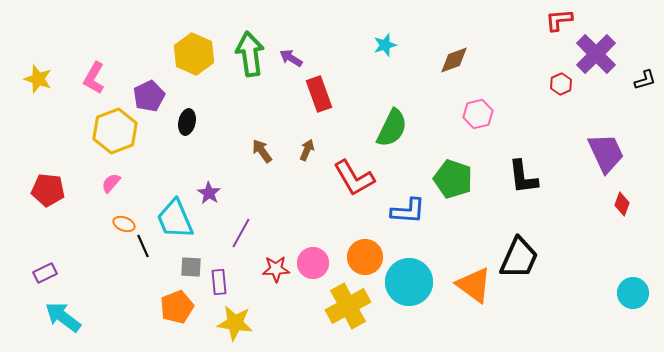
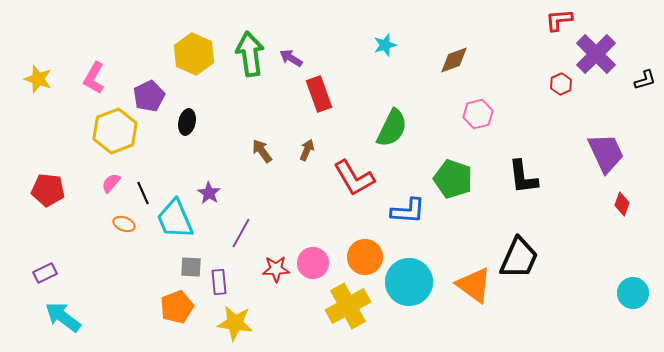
black line at (143, 246): moved 53 px up
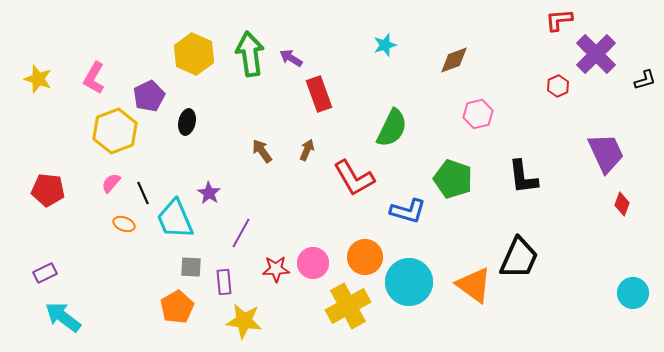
red hexagon at (561, 84): moved 3 px left, 2 px down
blue L-shape at (408, 211): rotated 12 degrees clockwise
purple rectangle at (219, 282): moved 5 px right
orange pentagon at (177, 307): rotated 8 degrees counterclockwise
yellow star at (235, 323): moved 9 px right, 2 px up
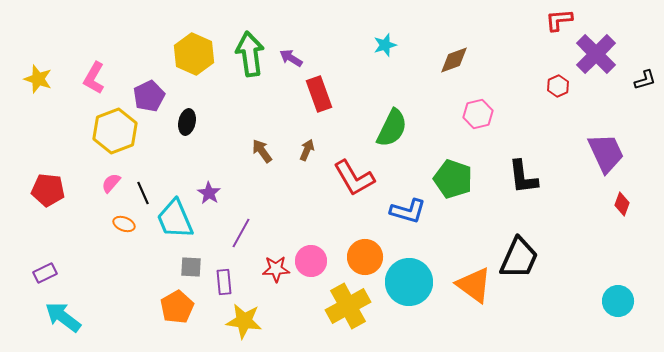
pink circle at (313, 263): moved 2 px left, 2 px up
cyan circle at (633, 293): moved 15 px left, 8 px down
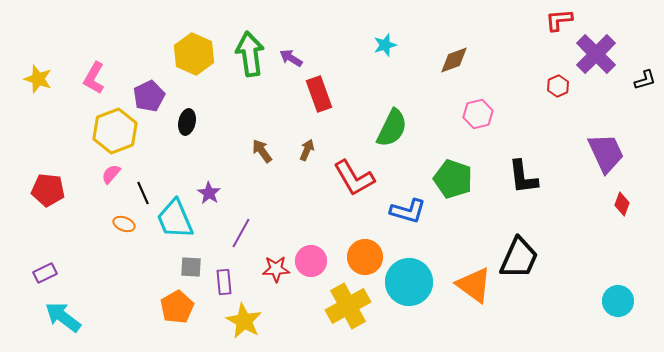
pink semicircle at (111, 183): moved 9 px up
yellow star at (244, 321): rotated 21 degrees clockwise
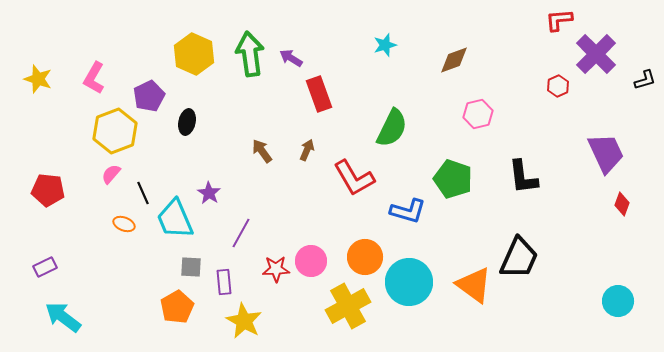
purple rectangle at (45, 273): moved 6 px up
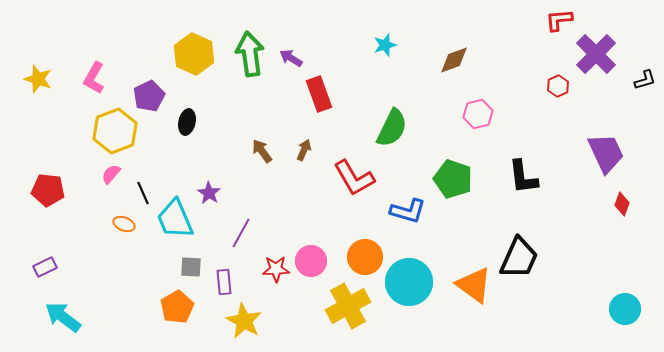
brown arrow at (307, 150): moved 3 px left
cyan circle at (618, 301): moved 7 px right, 8 px down
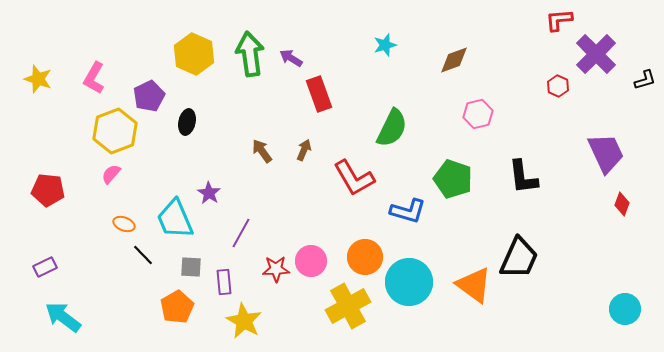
red hexagon at (558, 86): rotated 10 degrees counterclockwise
black line at (143, 193): moved 62 px down; rotated 20 degrees counterclockwise
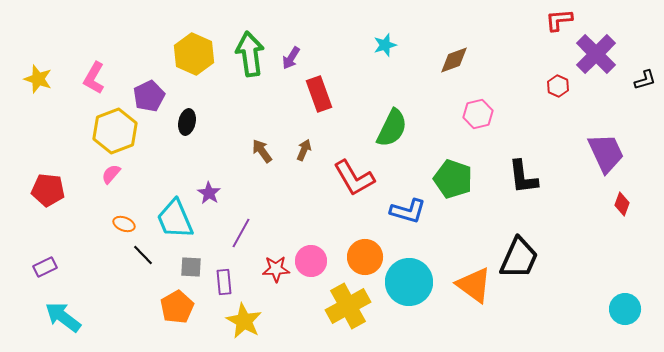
purple arrow at (291, 58): rotated 90 degrees counterclockwise
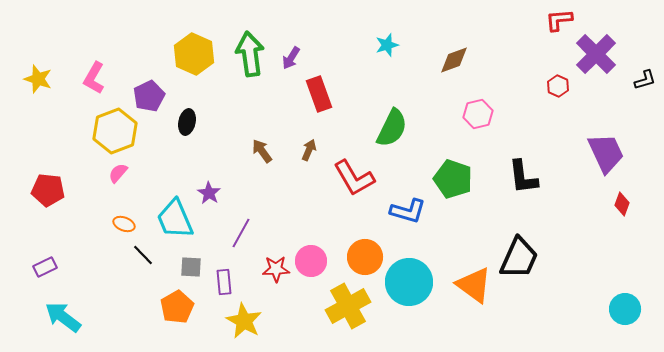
cyan star at (385, 45): moved 2 px right
brown arrow at (304, 150): moved 5 px right
pink semicircle at (111, 174): moved 7 px right, 1 px up
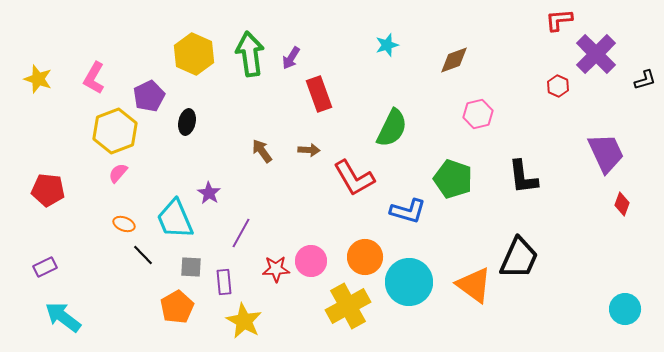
brown arrow at (309, 150): rotated 70 degrees clockwise
